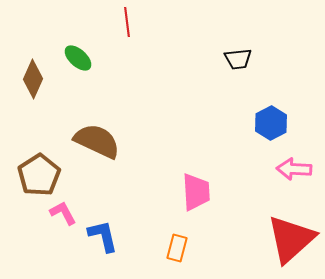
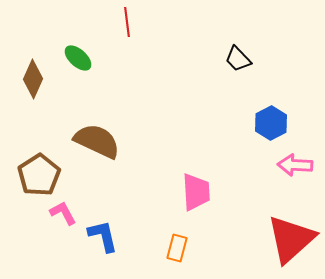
black trapezoid: rotated 52 degrees clockwise
pink arrow: moved 1 px right, 4 px up
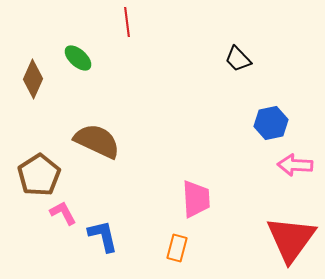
blue hexagon: rotated 16 degrees clockwise
pink trapezoid: moved 7 px down
red triangle: rotated 12 degrees counterclockwise
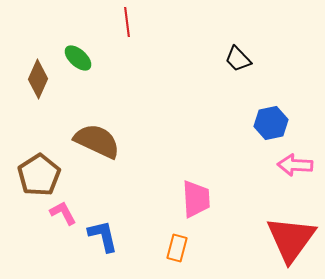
brown diamond: moved 5 px right
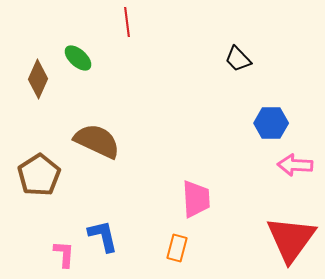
blue hexagon: rotated 12 degrees clockwise
pink L-shape: moved 1 px right, 41 px down; rotated 32 degrees clockwise
